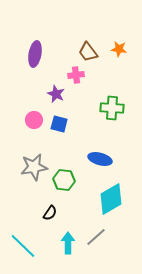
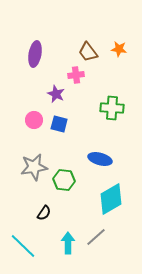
black semicircle: moved 6 px left
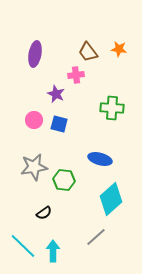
cyan diamond: rotated 12 degrees counterclockwise
black semicircle: rotated 21 degrees clockwise
cyan arrow: moved 15 px left, 8 px down
